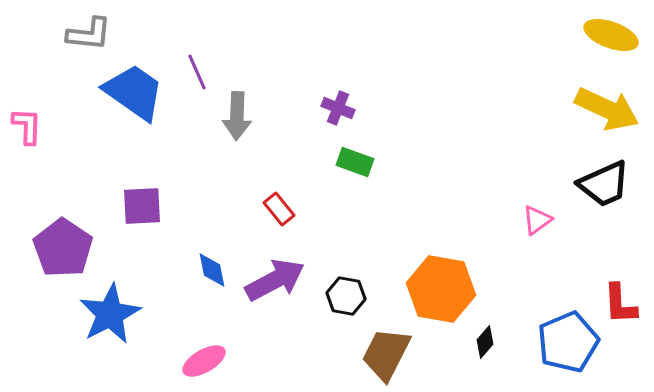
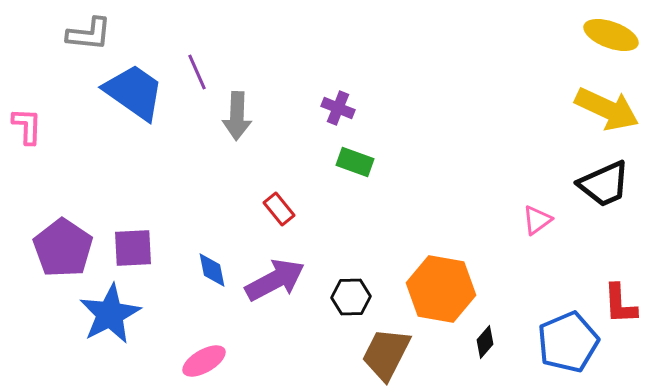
purple square: moved 9 px left, 42 px down
black hexagon: moved 5 px right, 1 px down; rotated 12 degrees counterclockwise
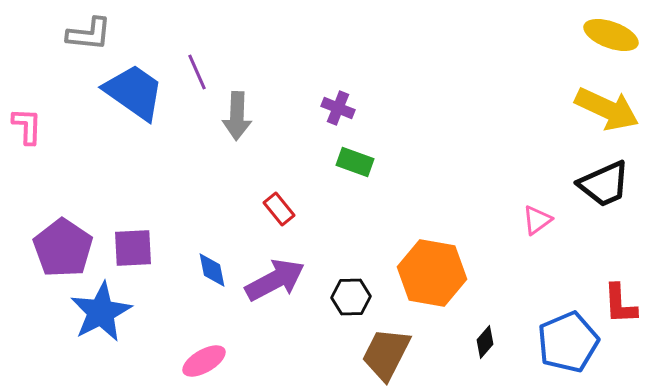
orange hexagon: moved 9 px left, 16 px up
blue star: moved 9 px left, 2 px up
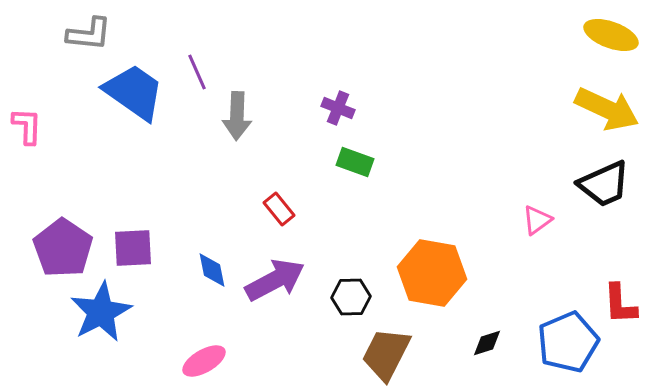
black diamond: moved 2 px right, 1 px down; rotated 32 degrees clockwise
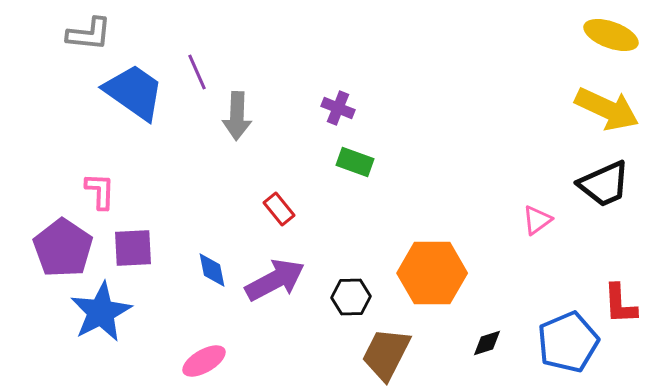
pink L-shape: moved 73 px right, 65 px down
orange hexagon: rotated 10 degrees counterclockwise
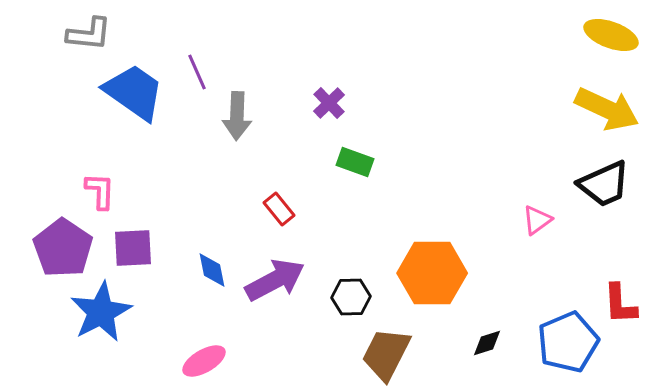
purple cross: moved 9 px left, 5 px up; rotated 24 degrees clockwise
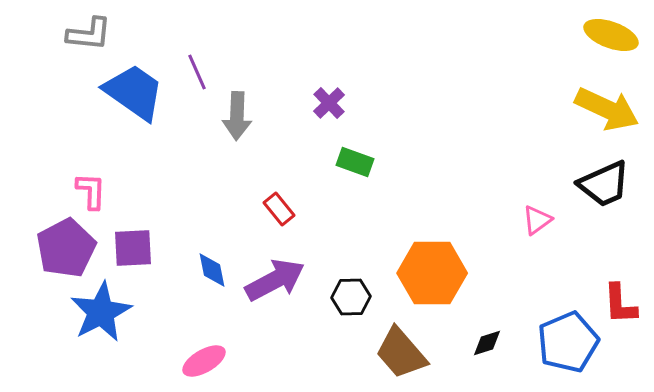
pink L-shape: moved 9 px left
purple pentagon: moved 3 px right; rotated 10 degrees clockwise
brown trapezoid: moved 15 px right, 1 px up; rotated 68 degrees counterclockwise
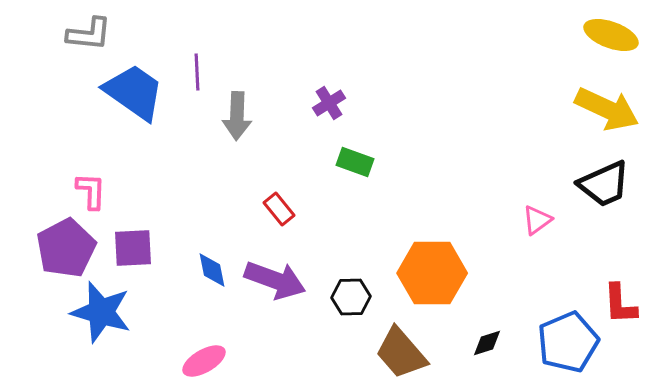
purple line: rotated 21 degrees clockwise
purple cross: rotated 12 degrees clockwise
purple arrow: rotated 48 degrees clockwise
blue star: rotated 28 degrees counterclockwise
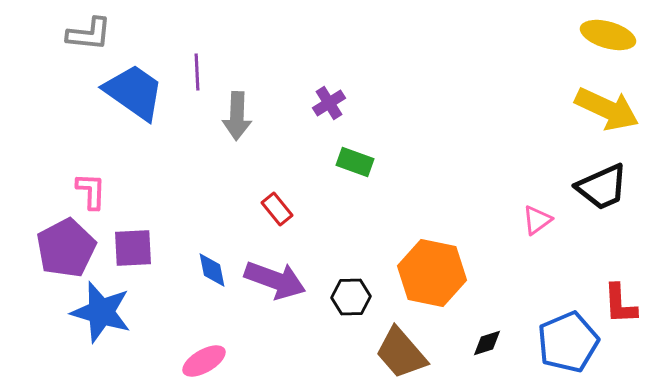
yellow ellipse: moved 3 px left; rotated 4 degrees counterclockwise
black trapezoid: moved 2 px left, 3 px down
red rectangle: moved 2 px left
orange hexagon: rotated 12 degrees clockwise
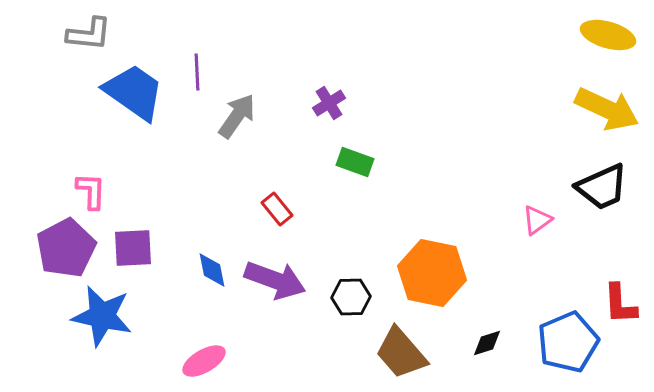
gray arrow: rotated 147 degrees counterclockwise
blue star: moved 1 px right, 4 px down; rotated 4 degrees counterclockwise
